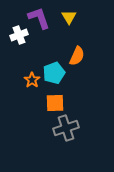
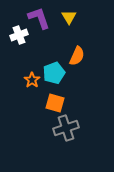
orange square: rotated 18 degrees clockwise
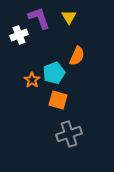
orange square: moved 3 px right, 3 px up
gray cross: moved 3 px right, 6 px down
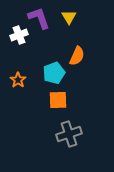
orange star: moved 14 px left
orange square: rotated 18 degrees counterclockwise
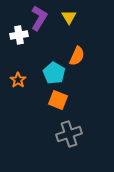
purple L-shape: rotated 50 degrees clockwise
white cross: rotated 12 degrees clockwise
cyan pentagon: rotated 20 degrees counterclockwise
orange square: rotated 24 degrees clockwise
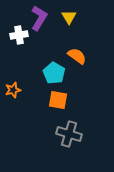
orange semicircle: rotated 78 degrees counterclockwise
orange star: moved 5 px left, 10 px down; rotated 21 degrees clockwise
orange square: rotated 12 degrees counterclockwise
gray cross: rotated 35 degrees clockwise
